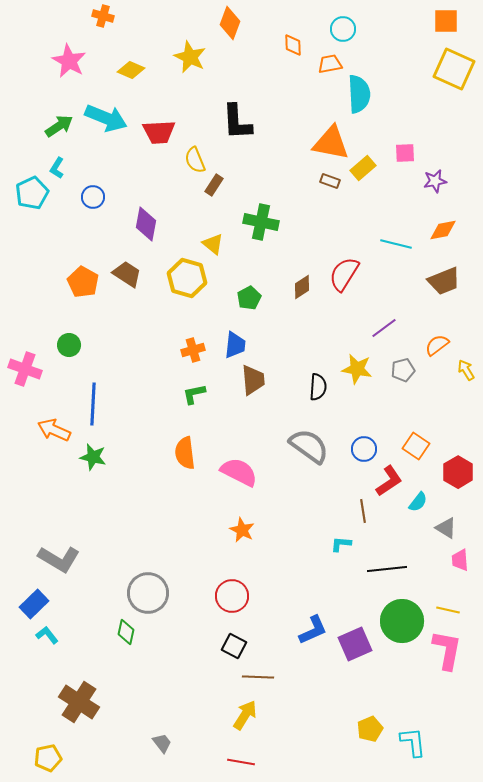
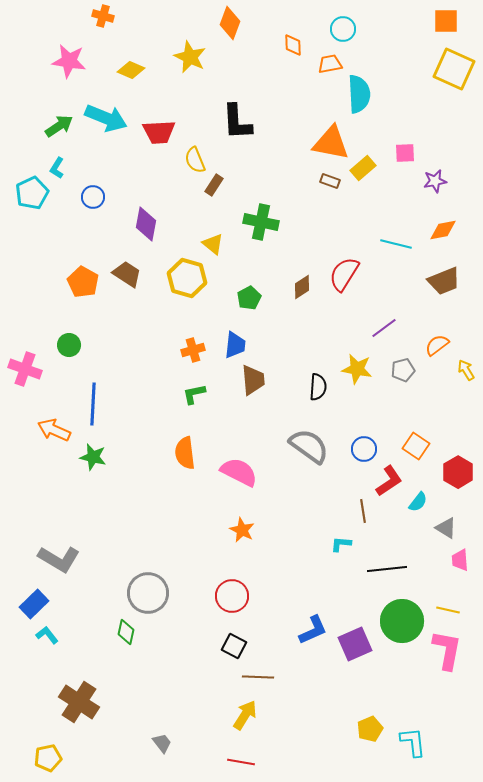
pink star at (69, 61): rotated 20 degrees counterclockwise
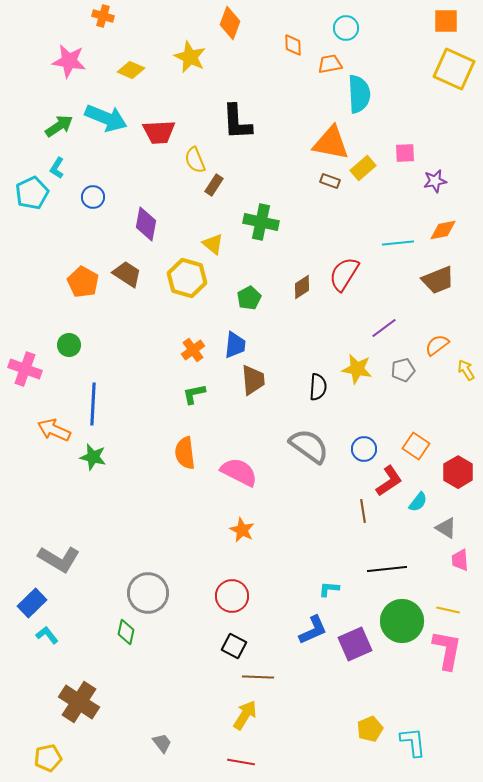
cyan circle at (343, 29): moved 3 px right, 1 px up
cyan line at (396, 244): moved 2 px right, 1 px up; rotated 20 degrees counterclockwise
brown trapezoid at (444, 281): moved 6 px left, 1 px up
orange cross at (193, 350): rotated 20 degrees counterclockwise
cyan L-shape at (341, 544): moved 12 px left, 45 px down
blue rectangle at (34, 604): moved 2 px left, 1 px up
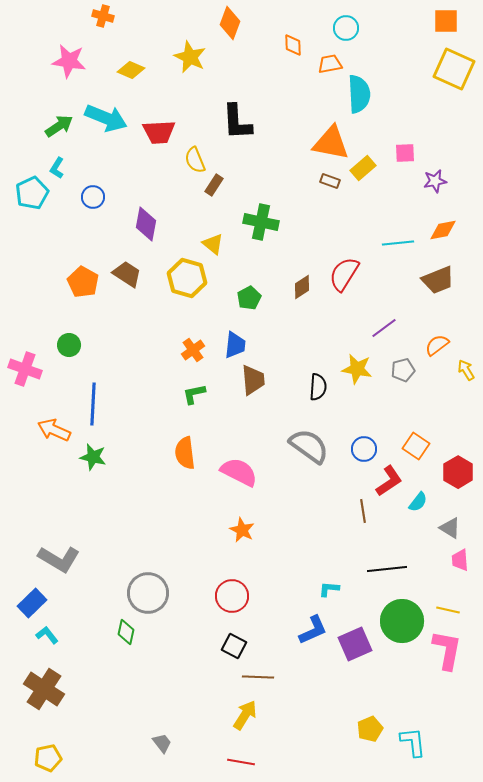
gray triangle at (446, 528): moved 4 px right
brown cross at (79, 702): moved 35 px left, 13 px up
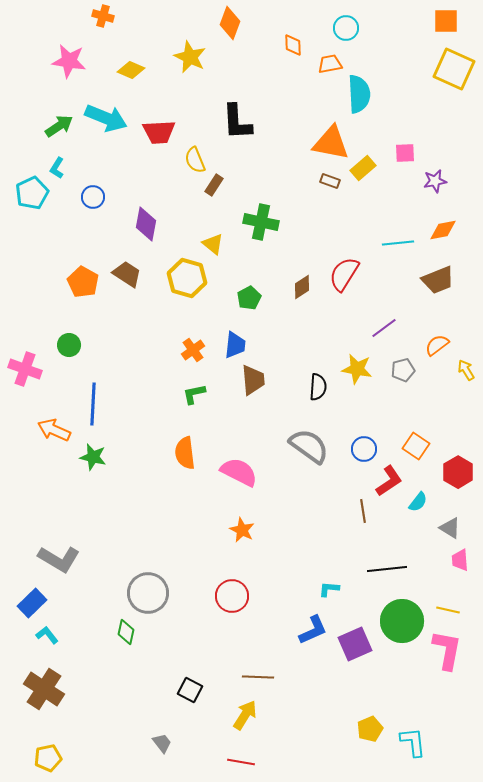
black square at (234, 646): moved 44 px left, 44 px down
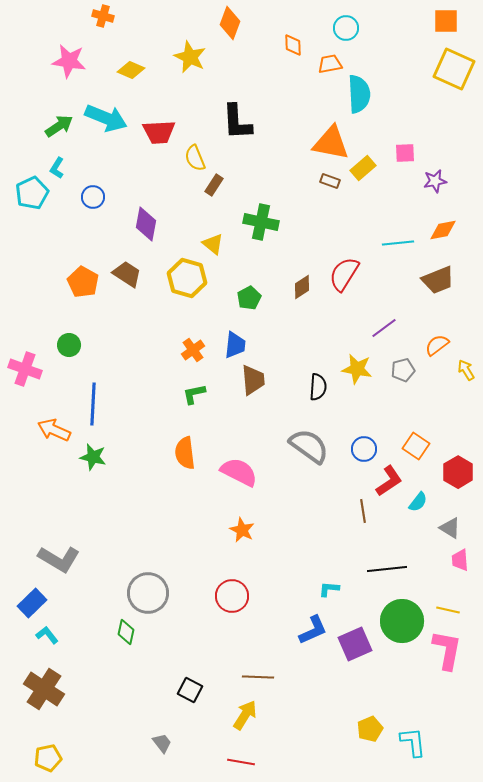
yellow semicircle at (195, 160): moved 2 px up
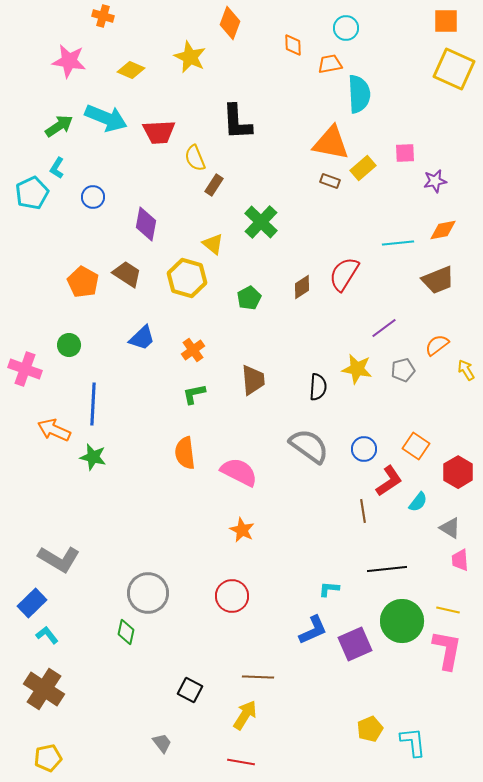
green cross at (261, 222): rotated 32 degrees clockwise
blue trapezoid at (235, 345): moved 93 px left, 7 px up; rotated 40 degrees clockwise
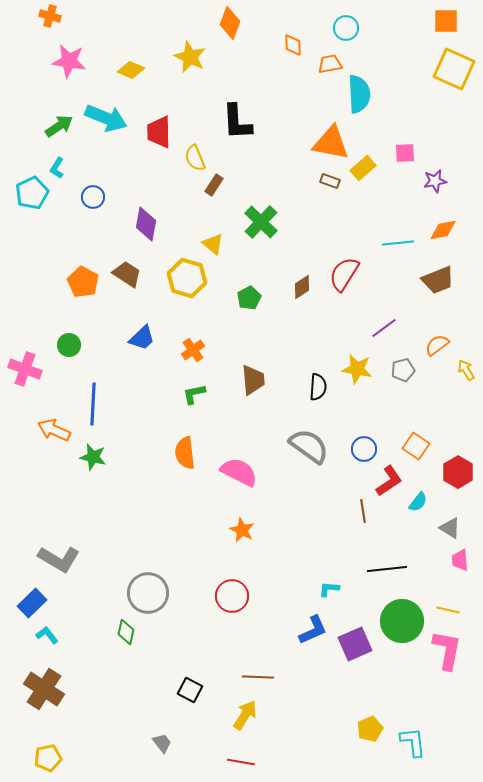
orange cross at (103, 16): moved 53 px left
red trapezoid at (159, 132): rotated 92 degrees clockwise
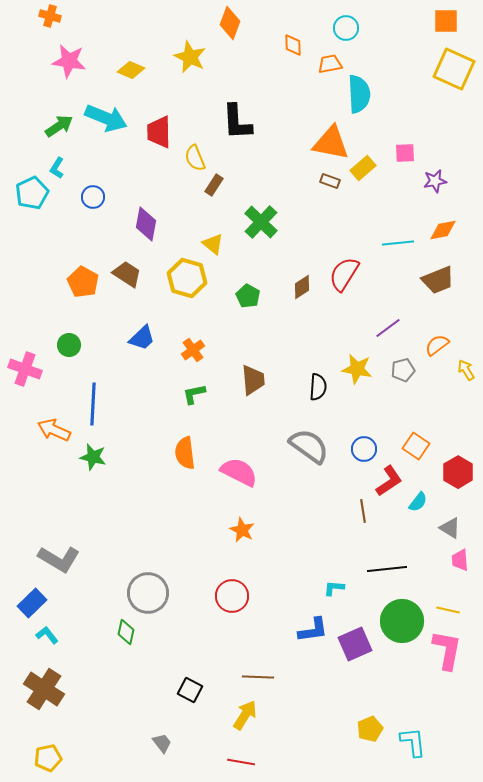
green pentagon at (249, 298): moved 1 px left, 2 px up; rotated 15 degrees counterclockwise
purple line at (384, 328): moved 4 px right
cyan L-shape at (329, 589): moved 5 px right, 1 px up
blue L-shape at (313, 630): rotated 16 degrees clockwise
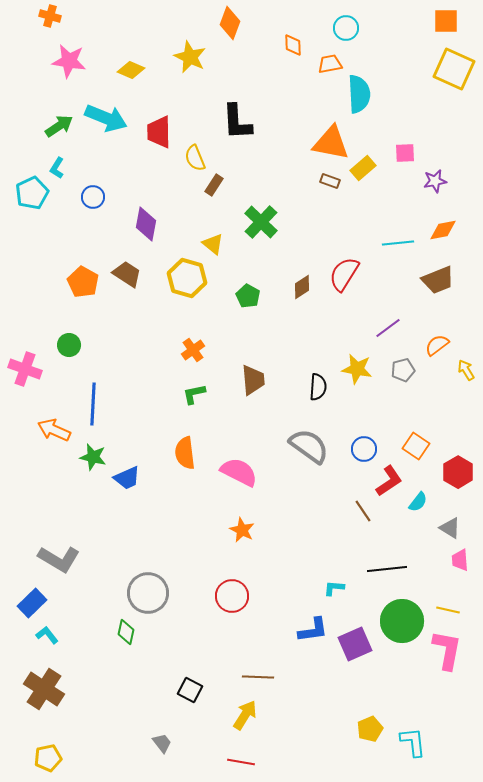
blue trapezoid at (142, 338): moved 15 px left, 140 px down; rotated 20 degrees clockwise
brown line at (363, 511): rotated 25 degrees counterclockwise
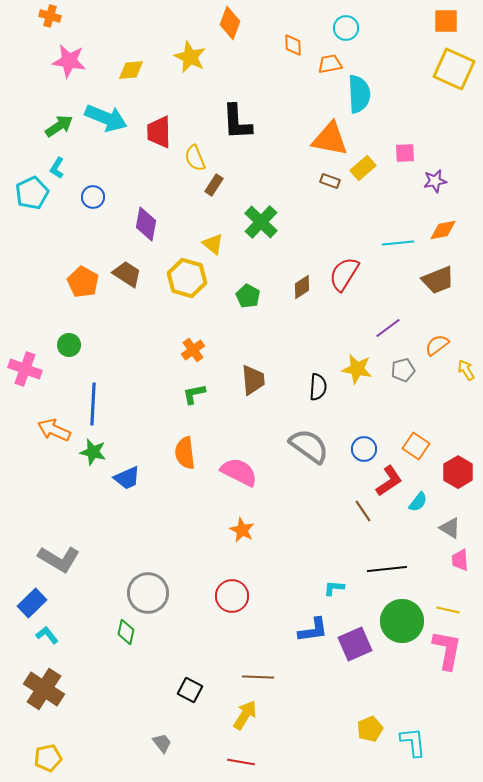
yellow diamond at (131, 70): rotated 28 degrees counterclockwise
orange triangle at (331, 143): moved 1 px left, 4 px up
green star at (93, 457): moved 5 px up
